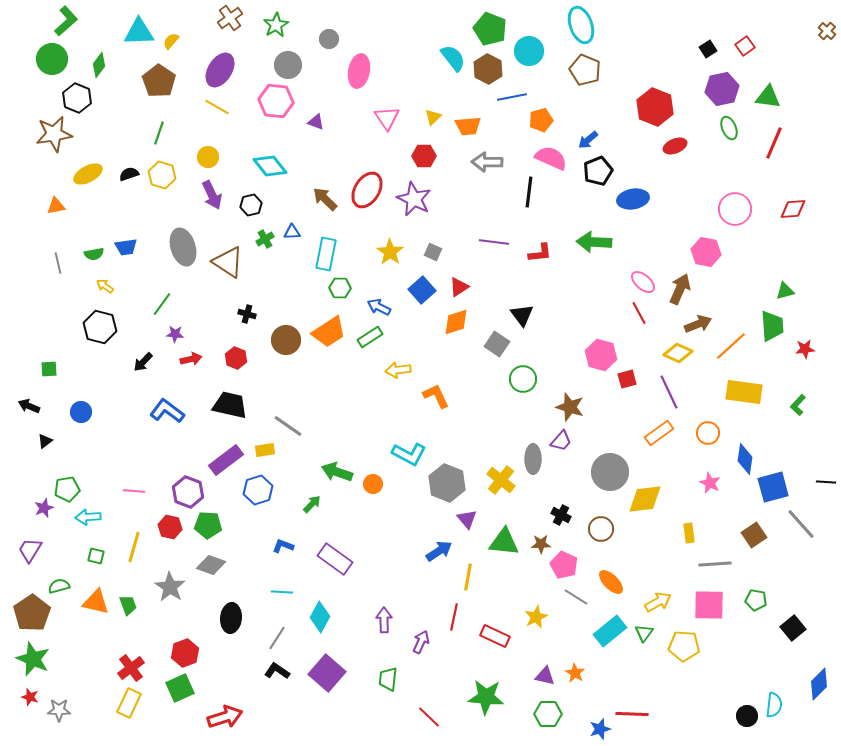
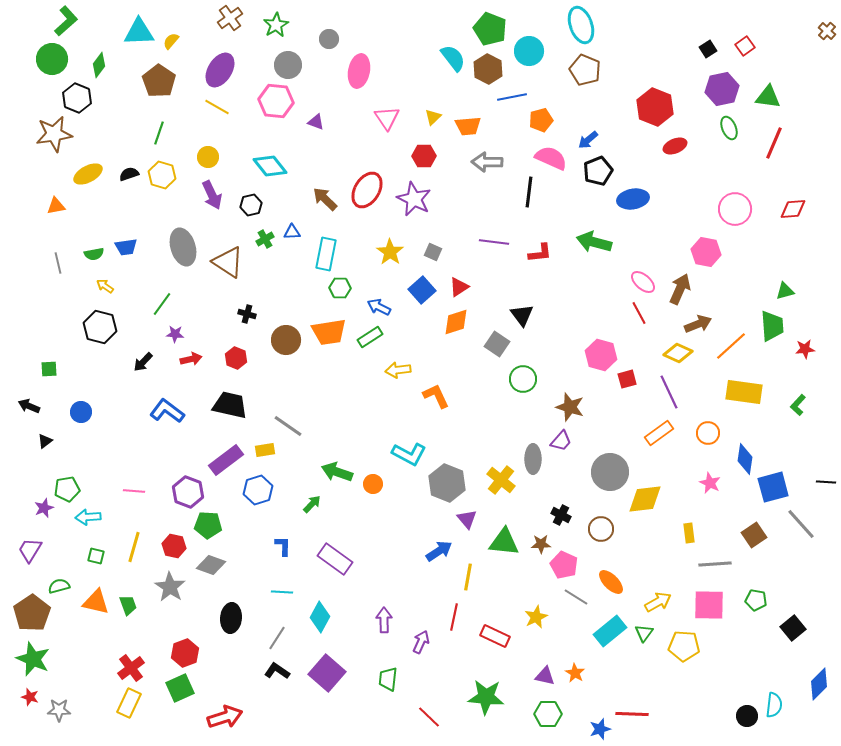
green arrow at (594, 242): rotated 12 degrees clockwise
orange trapezoid at (329, 332): rotated 24 degrees clockwise
red hexagon at (170, 527): moved 4 px right, 19 px down
blue L-shape at (283, 546): rotated 70 degrees clockwise
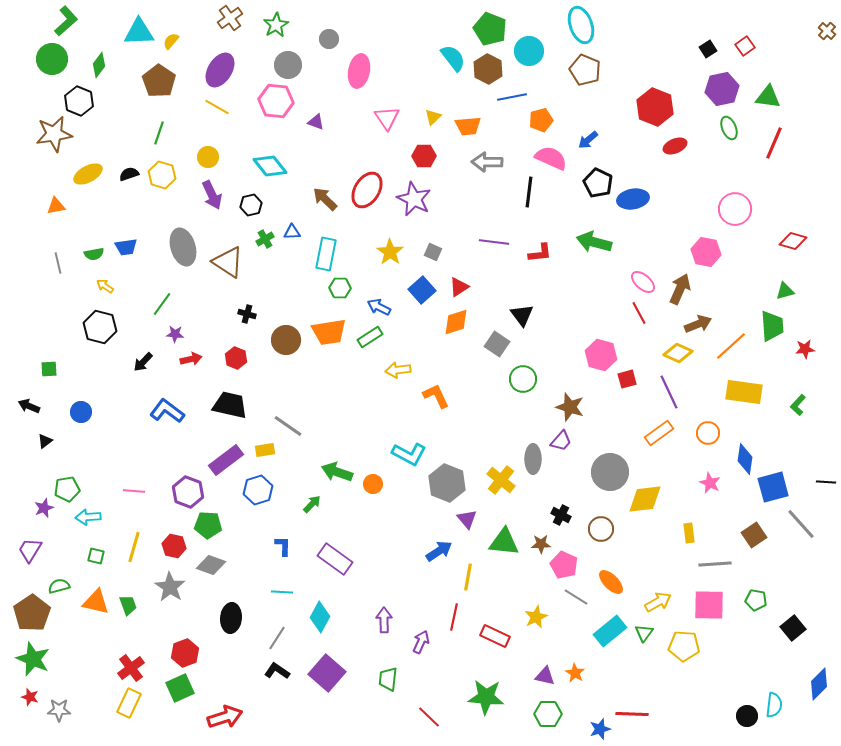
black hexagon at (77, 98): moved 2 px right, 3 px down
black pentagon at (598, 171): moved 12 px down; rotated 24 degrees counterclockwise
red diamond at (793, 209): moved 32 px down; rotated 20 degrees clockwise
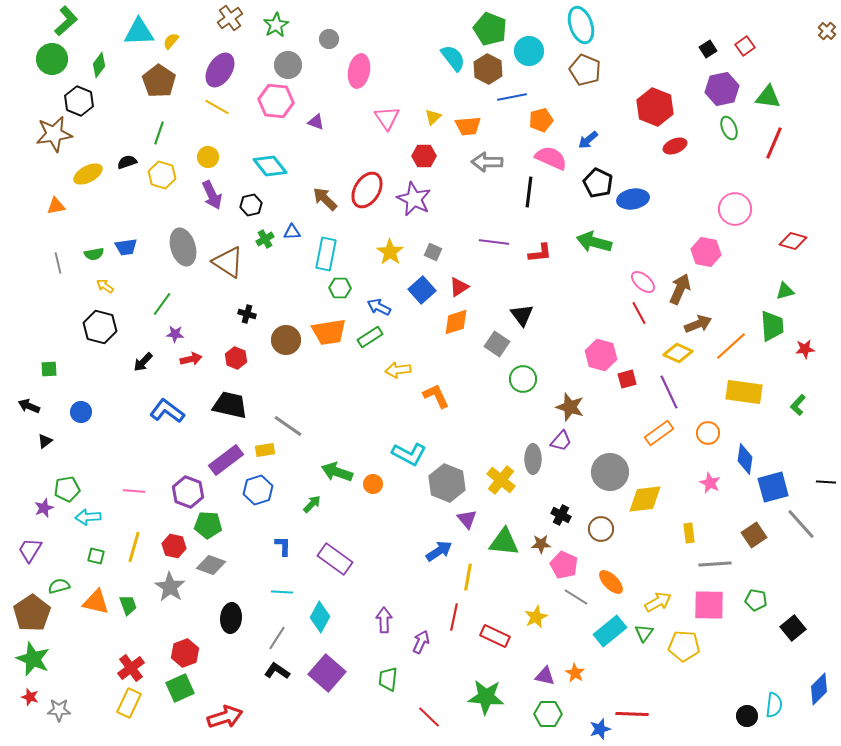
black semicircle at (129, 174): moved 2 px left, 12 px up
blue diamond at (819, 684): moved 5 px down
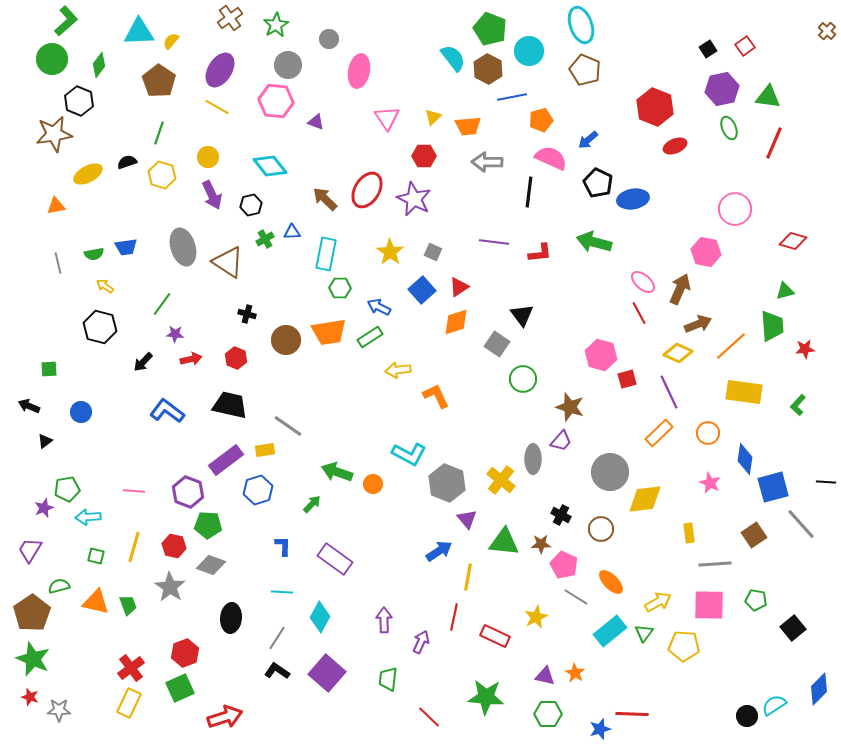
orange rectangle at (659, 433): rotated 8 degrees counterclockwise
cyan semicircle at (774, 705): rotated 130 degrees counterclockwise
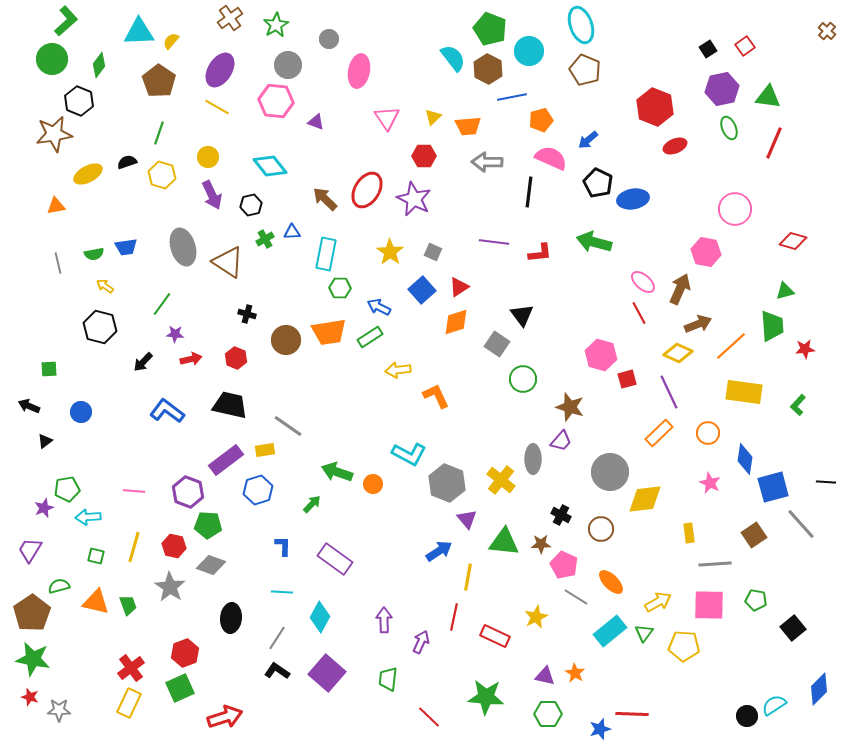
green star at (33, 659): rotated 12 degrees counterclockwise
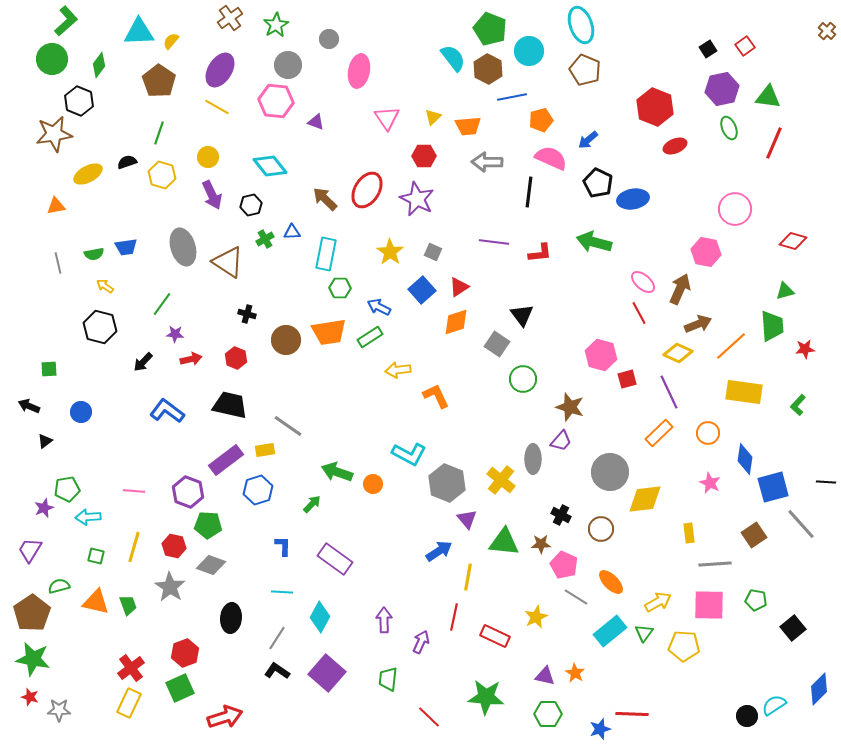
purple star at (414, 199): moved 3 px right
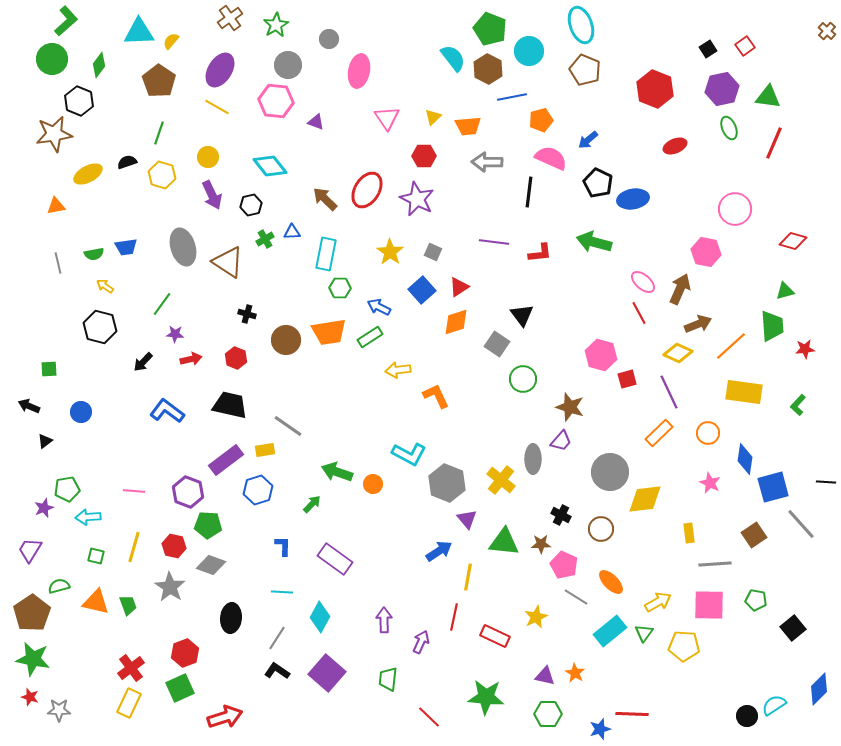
red hexagon at (655, 107): moved 18 px up
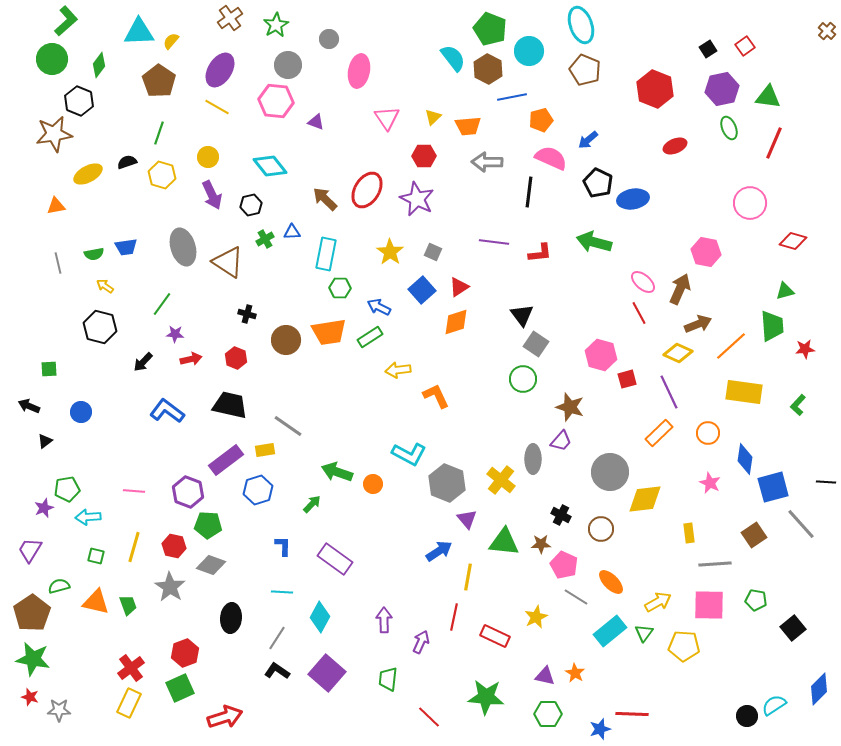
pink circle at (735, 209): moved 15 px right, 6 px up
gray square at (497, 344): moved 39 px right
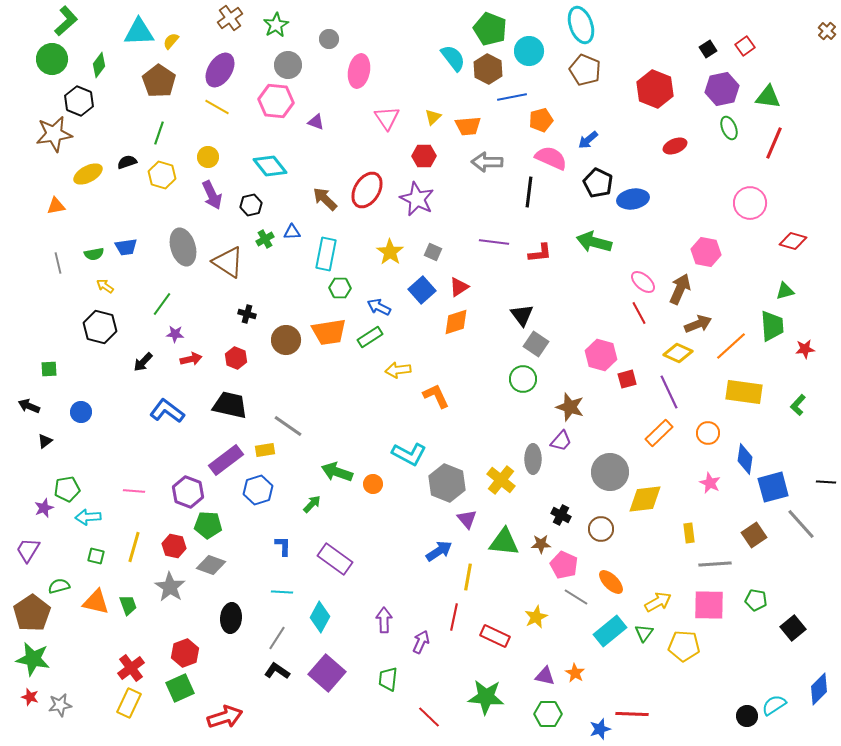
purple trapezoid at (30, 550): moved 2 px left
gray star at (59, 710): moved 1 px right, 5 px up; rotated 10 degrees counterclockwise
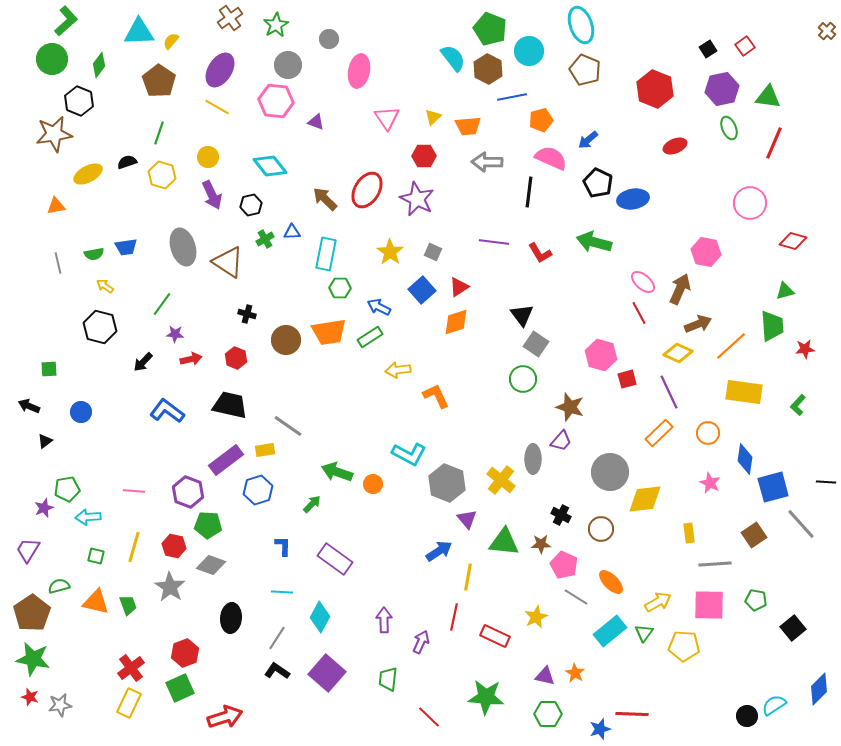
red L-shape at (540, 253): rotated 65 degrees clockwise
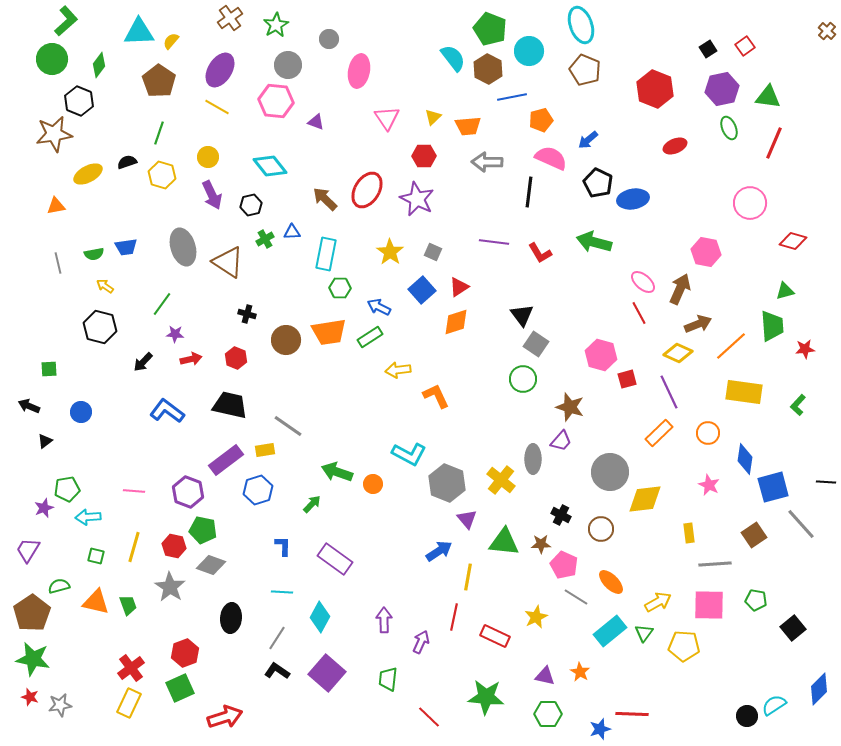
pink star at (710, 483): moved 1 px left, 2 px down
green pentagon at (208, 525): moved 5 px left, 5 px down; rotated 8 degrees clockwise
orange star at (575, 673): moved 5 px right, 1 px up
